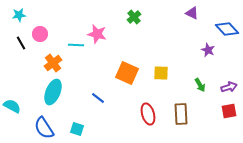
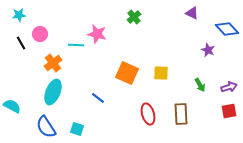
blue semicircle: moved 2 px right, 1 px up
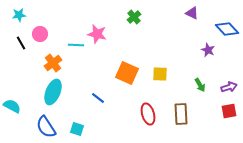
yellow square: moved 1 px left, 1 px down
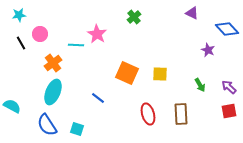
pink star: rotated 18 degrees clockwise
purple arrow: rotated 119 degrees counterclockwise
blue semicircle: moved 1 px right, 2 px up
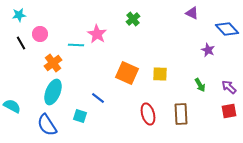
green cross: moved 1 px left, 2 px down
cyan square: moved 3 px right, 13 px up
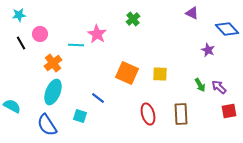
purple arrow: moved 10 px left
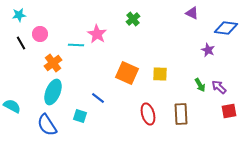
blue diamond: moved 1 px left, 1 px up; rotated 40 degrees counterclockwise
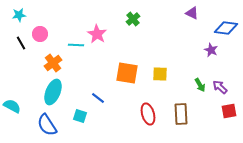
purple star: moved 3 px right
orange square: rotated 15 degrees counterclockwise
purple arrow: moved 1 px right
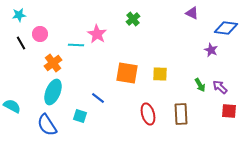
red square: rotated 14 degrees clockwise
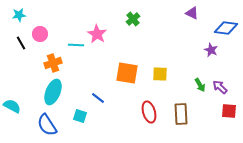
orange cross: rotated 18 degrees clockwise
red ellipse: moved 1 px right, 2 px up
